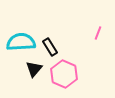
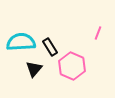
pink hexagon: moved 8 px right, 8 px up
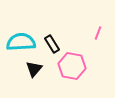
black rectangle: moved 2 px right, 3 px up
pink hexagon: rotated 12 degrees counterclockwise
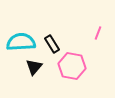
black triangle: moved 2 px up
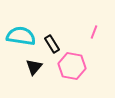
pink line: moved 4 px left, 1 px up
cyan semicircle: moved 6 px up; rotated 12 degrees clockwise
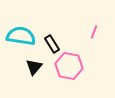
pink hexagon: moved 3 px left
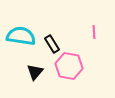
pink line: rotated 24 degrees counterclockwise
black triangle: moved 1 px right, 5 px down
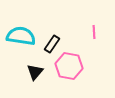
black rectangle: rotated 66 degrees clockwise
